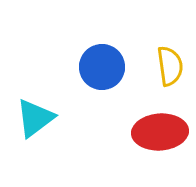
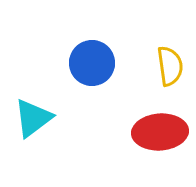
blue circle: moved 10 px left, 4 px up
cyan triangle: moved 2 px left
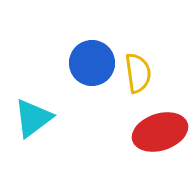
yellow semicircle: moved 32 px left, 7 px down
red ellipse: rotated 14 degrees counterclockwise
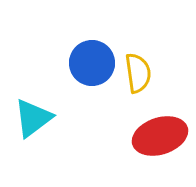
red ellipse: moved 4 px down
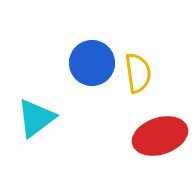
cyan triangle: moved 3 px right
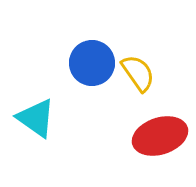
yellow semicircle: rotated 27 degrees counterclockwise
cyan triangle: rotated 48 degrees counterclockwise
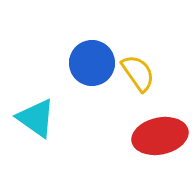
red ellipse: rotated 6 degrees clockwise
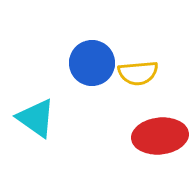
yellow semicircle: rotated 120 degrees clockwise
red ellipse: rotated 6 degrees clockwise
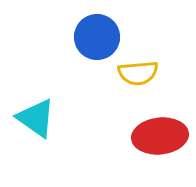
blue circle: moved 5 px right, 26 px up
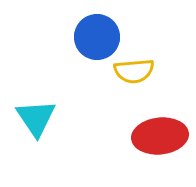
yellow semicircle: moved 4 px left, 2 px up
cyan triangle: rotated 21 degrees clockwise
